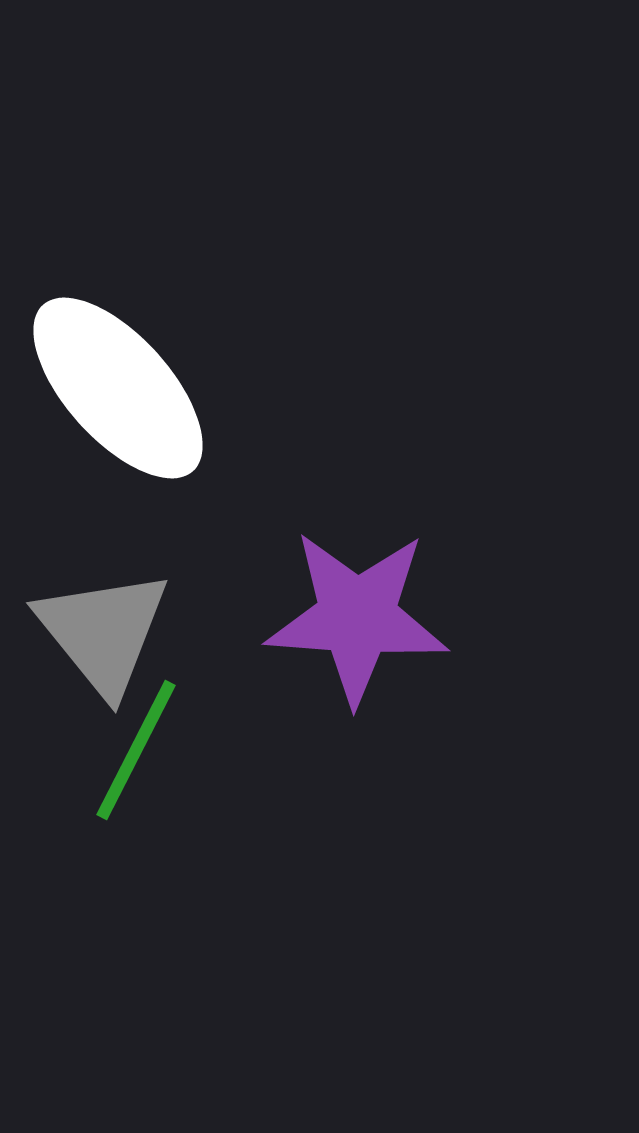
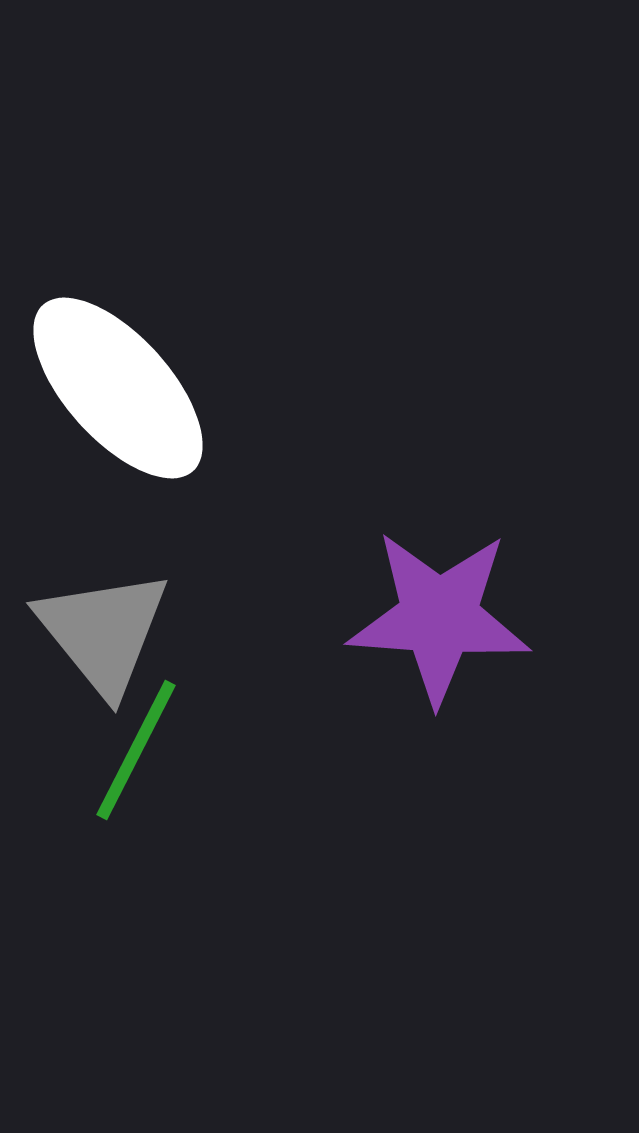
purple star: moved 82 px right
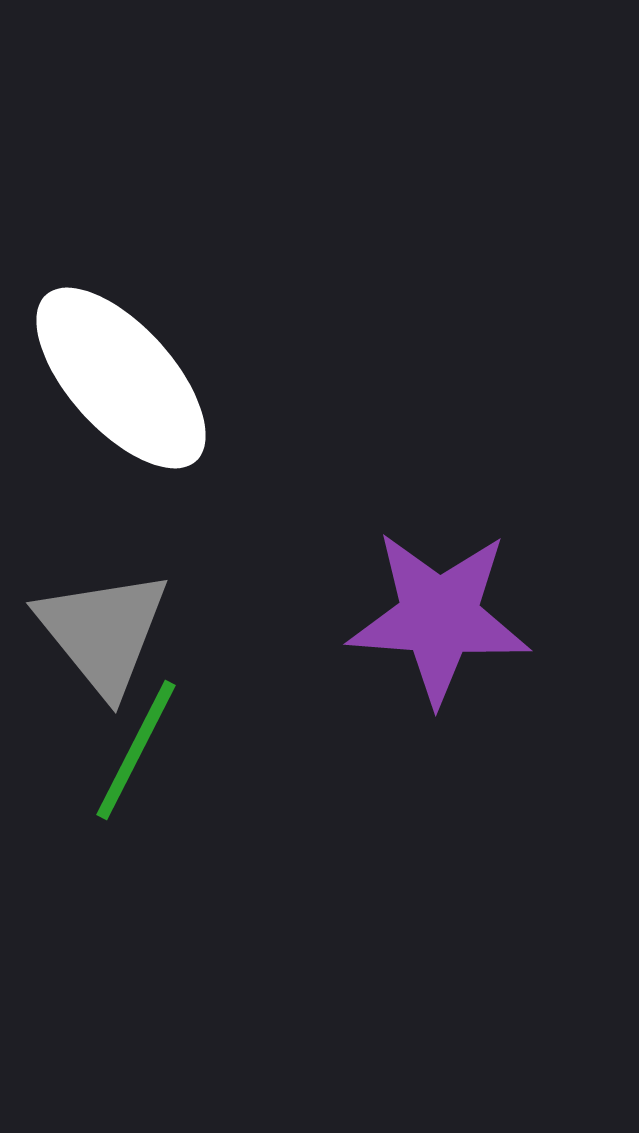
white ellipse: moved 3 px right, 10 px up
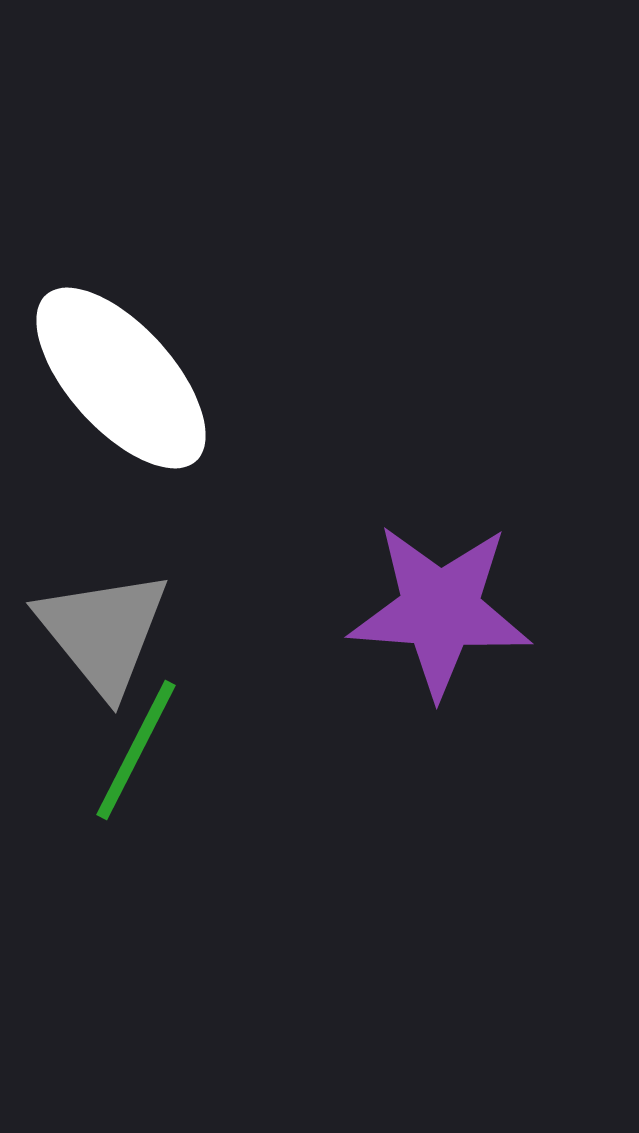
purple star: moved 1 px right, 7 px up
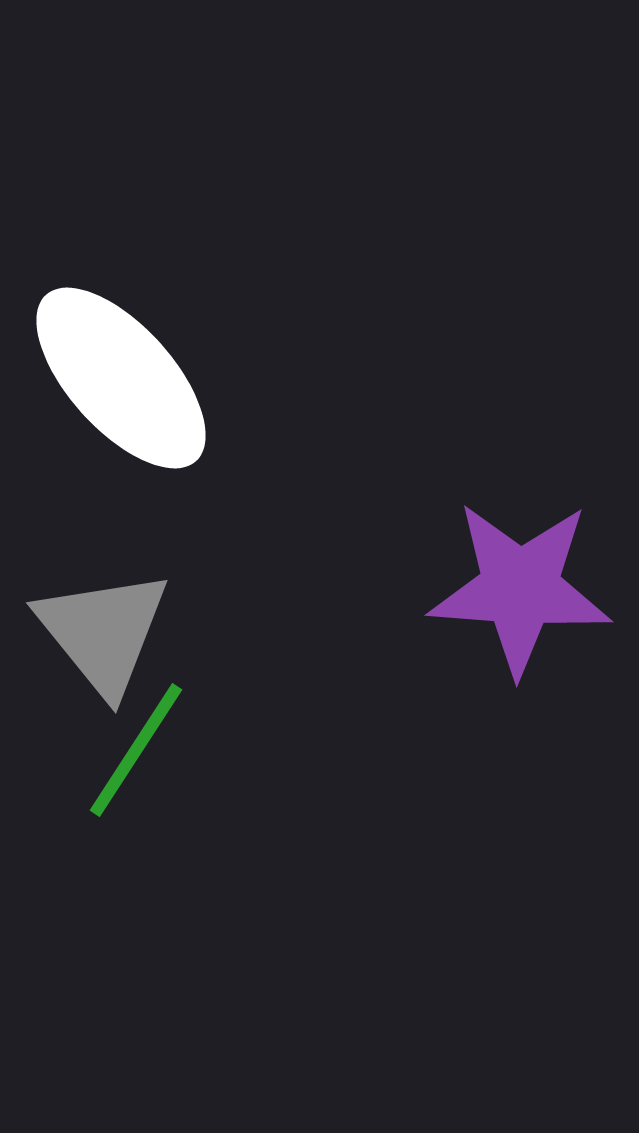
purple star: moved 80 px right, 22 px up
green line: rotated 6 degrees clockwise
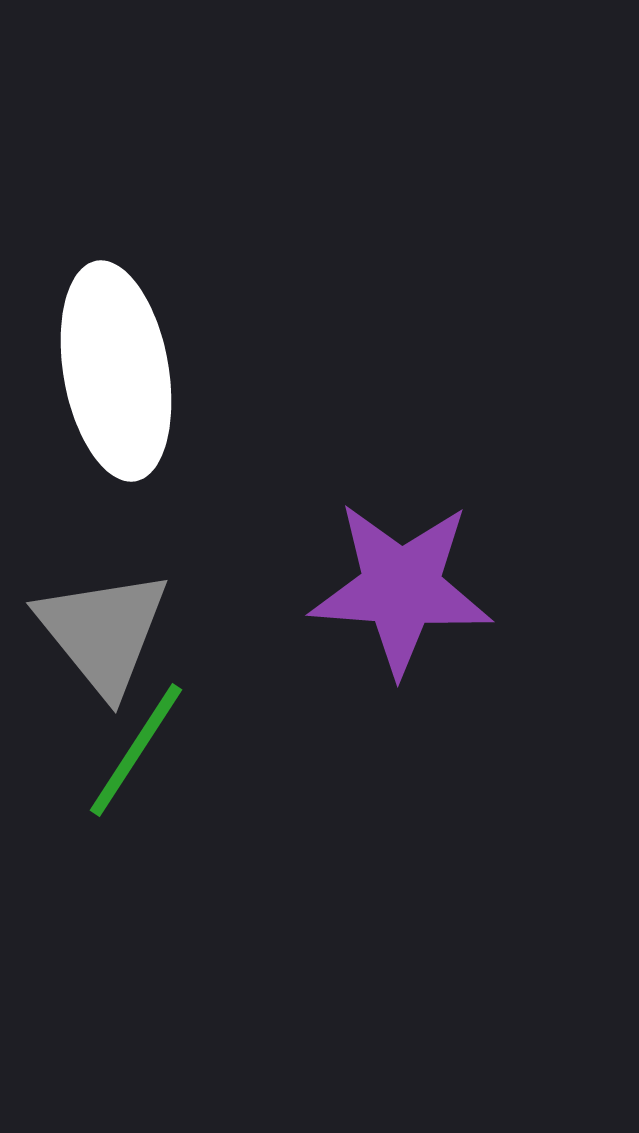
white ellipse: moved 5 px left, 7 px up; rotated 32 degrees clockwise
purple star: moved 119 px left
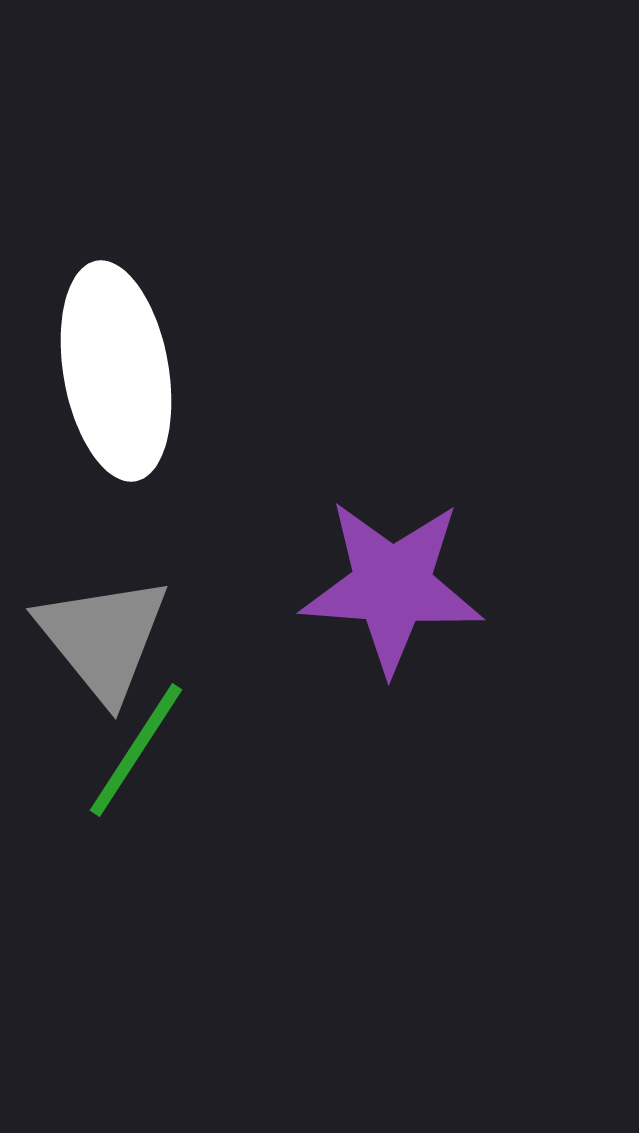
purple star: moved 9 px left, 2 px up
gray triangle: moved 6 px down
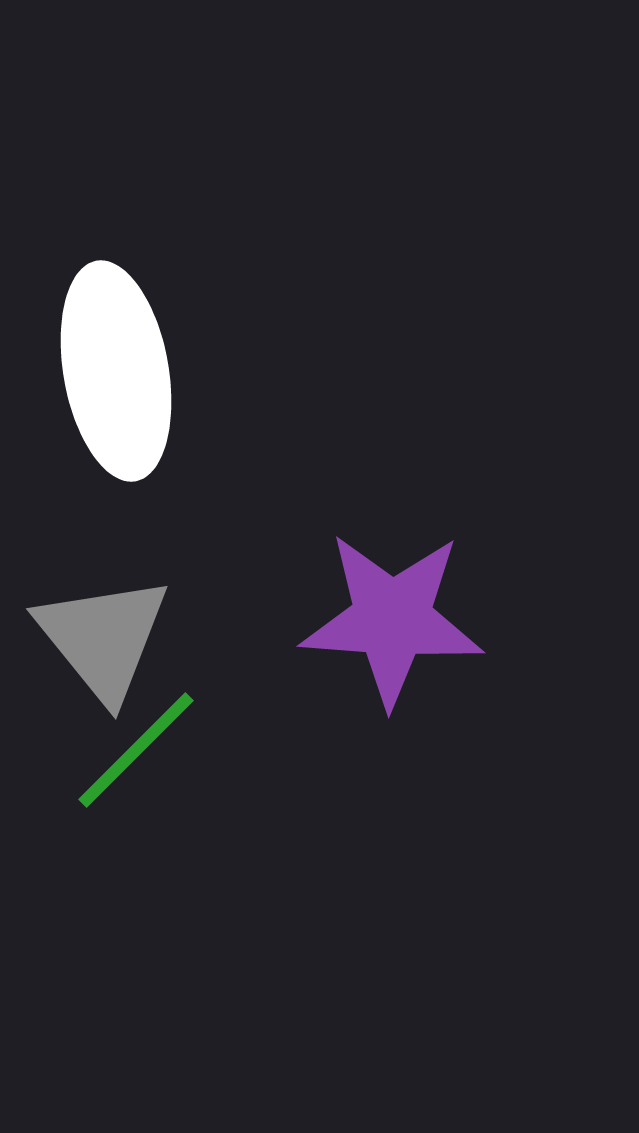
purple star: moved 33 px down
green line: rotated 12 degrees clockwise
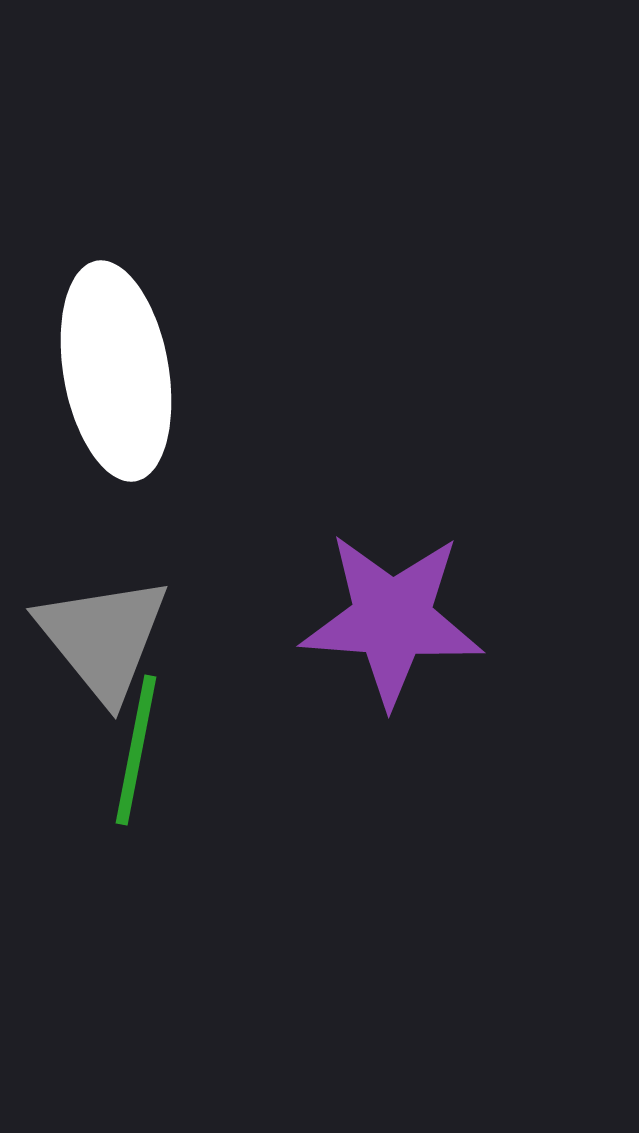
green line: rotated 34 degrees counterclockwise
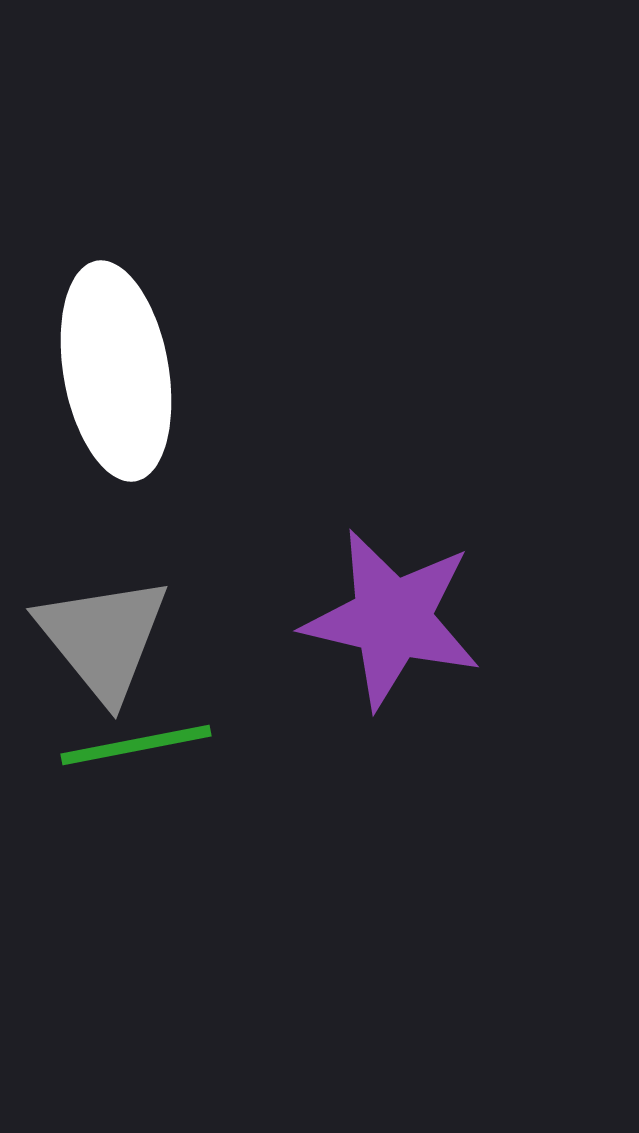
purple star: rotated 9 degrees clockwise
green line: moved 5 px up; rotated 68 degrees clockwise
